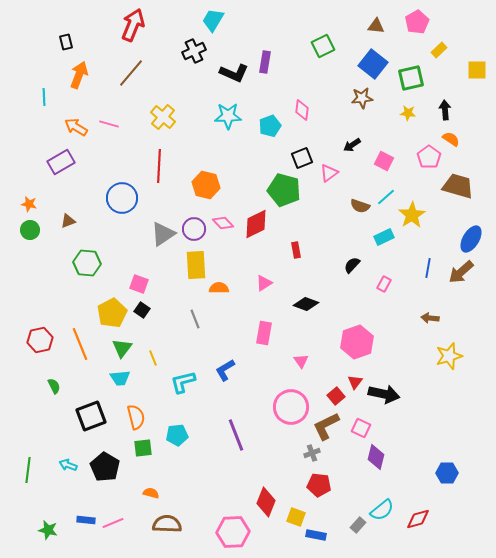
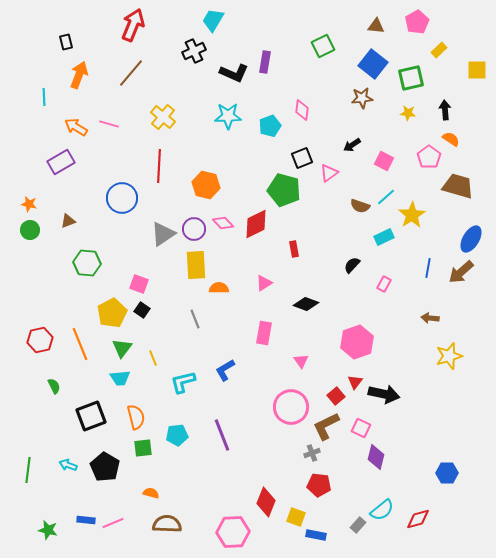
red rectangle at (296, 250): moved 2 px left, 1 px up
purple line at (236, 435): moved 14 px left
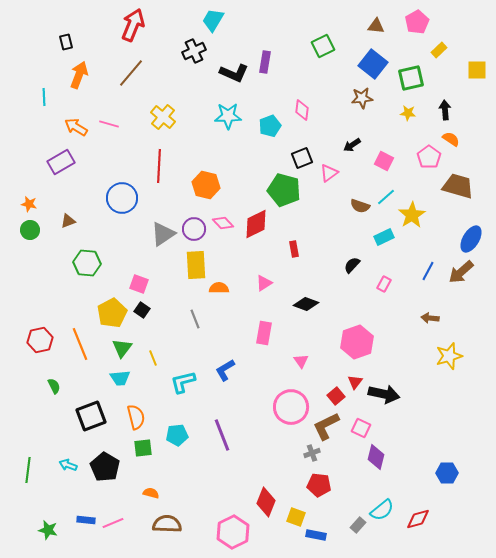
blue line at (428, 268): moved 3 px down; rotated 18 degrees clockwise
pink hexagon at (233, 532): rotated 24 degrees counterclockwise
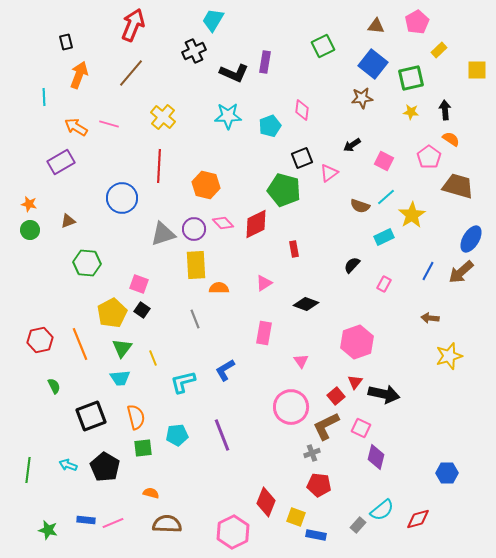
yellow star at (408, 113): moved 3 px right, 1 px up
gray triangle at (163, 234): rotated 16 degrees clockwise
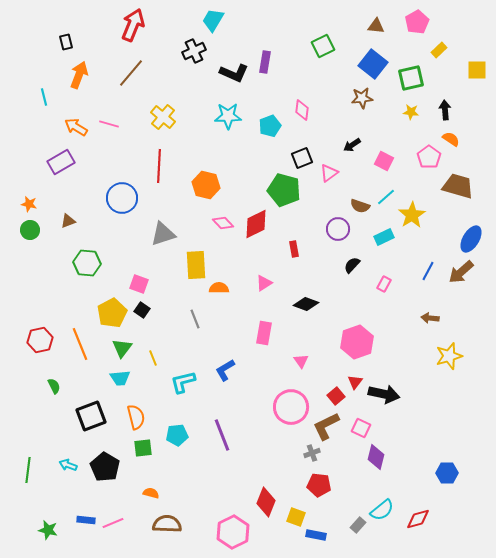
cyan line at (44, 97): rotated 12 degrees counterclockwise
purple circle at (194, 229): moved 144 px right
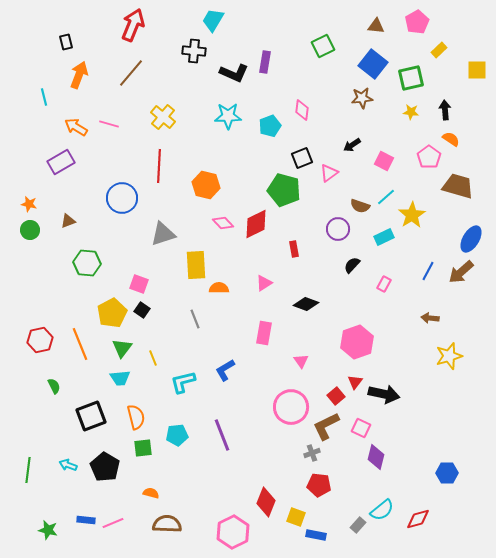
black cross at (194, 51): rotated 30 degrees clockwise
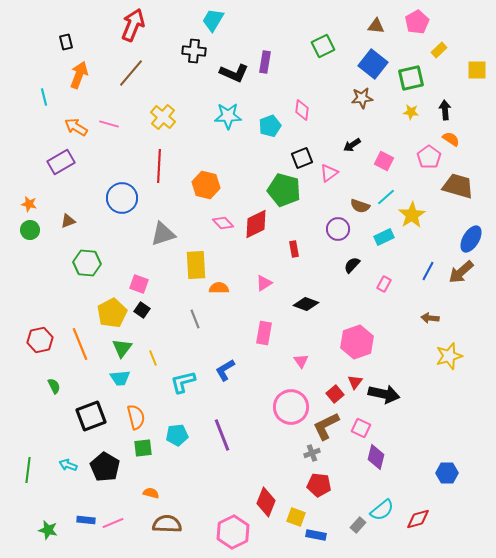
red square at (336, 396): moved 1 px left, 2 px up
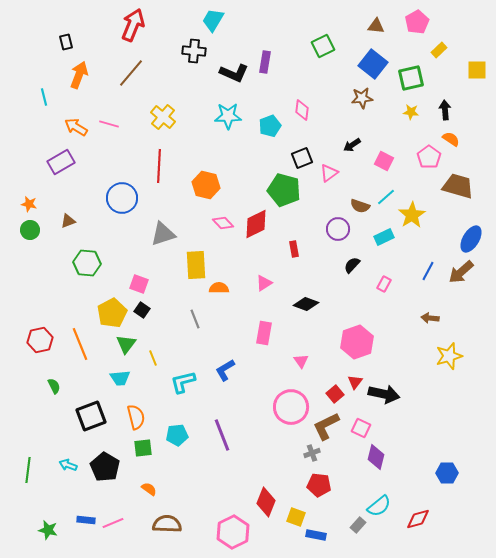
green triangle at (122, 348): moved 4 px right, 4 px up
orange semicircle at (151, 493): moved 2 px left, 4 px up; rotated 21 degrees clockwise
cyan semicircle at (382, 510): moved 3 px left, 4 px up
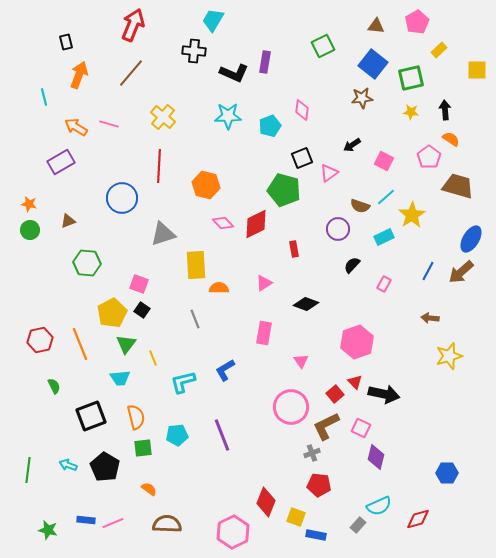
red triangle at (355, 382): rotated 21 degrees counterclockwise
cyan semicircle at (379, 506): rotated 15 degrees clockwise
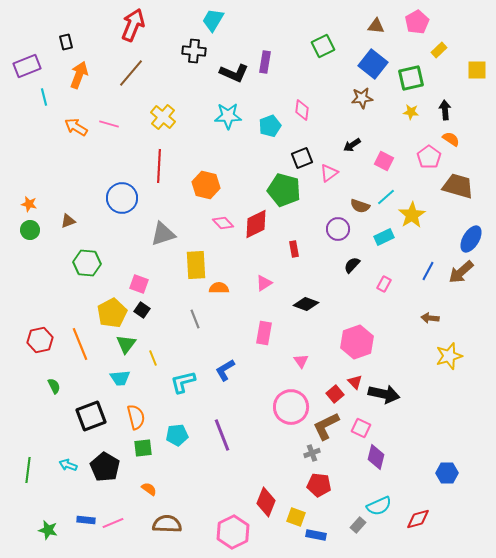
purple rectangle at (61, 162): moved 34 px left, 96 px up; rotated 8 degrees clockwise
